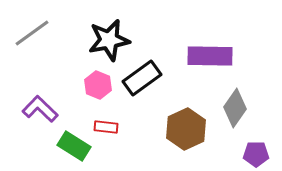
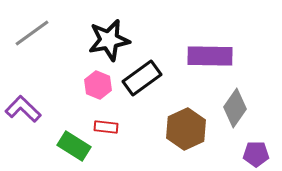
purple L-shape: moved 17 px left
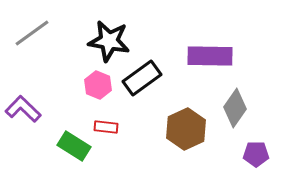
black star: moved 1 px down; rotated 21 degrees clockwise
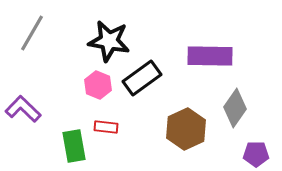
gray line: rotated 24 degrees counterclockwise
green rectangle: rotated 48 degrees clockwise
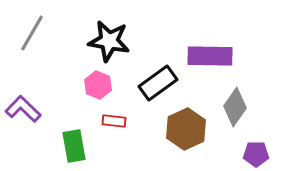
black rectangle: moved 16 px right, 5 px down
gray diamond: moved 1 px up
red rectangle: moved 8 px right, 6 px up
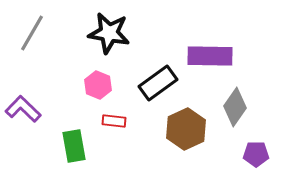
black star: moved 8 px up
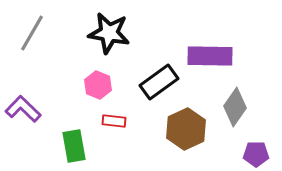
black rectangle: moved 1 px right, 1 px up
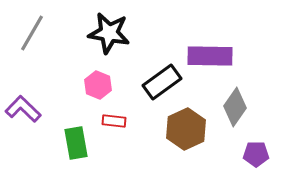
black rectangle: moved 3 px right
green rectangle: moved 2 px right, 3 px up
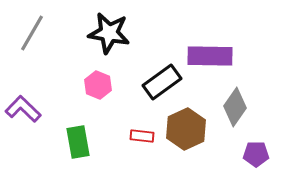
red rectangle: moved 28 px right, 15 px down
green rectangle: moved 2 px right, 1 px up
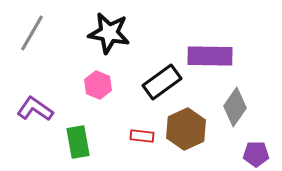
purple L-shape: moved 12 px right; rotated 9 degrees counterclockwise
